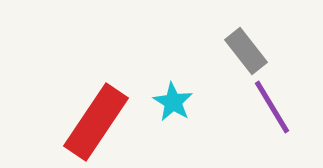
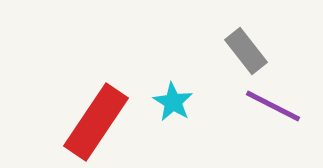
purple line: moved 1 px right, 1 px up; rotated 32 degrees counterclockwise
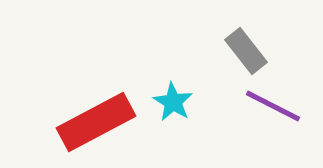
red rectangle: rotated 28 degrees clockwise
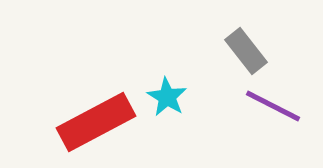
cyan star: moved 6 px left, 5 px up
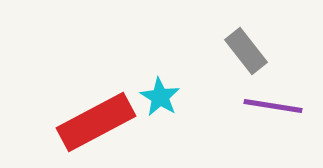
cyan star: moved 7 px left
purple line: rotated 18 degrees counterclockwise
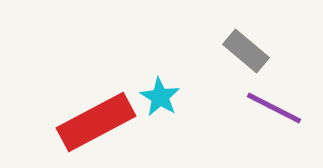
gray rectangle: rotated 12 degrees counterclockwise
purple line: moved 1 px right, 2 px down; rotated 18 degrees clockwise
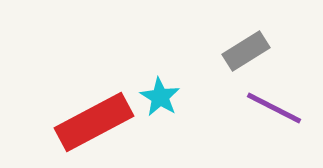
gray rectangle: rotated 72 degrees counterclockwise
red rectangle: moved 2 px left
